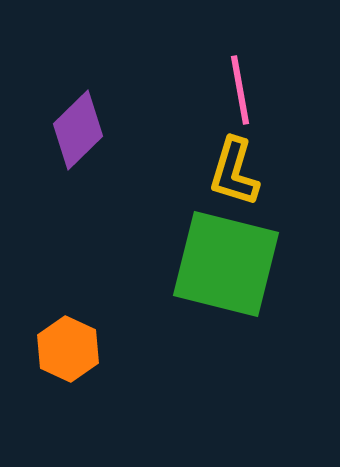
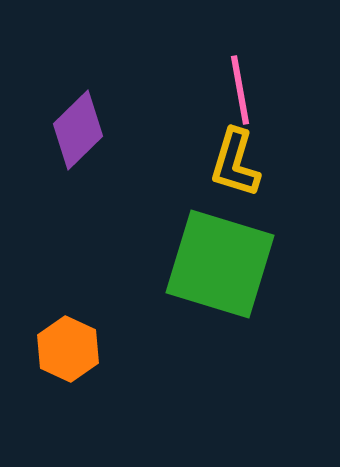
yellow L-shape: moved 1 px right, 9 px up
green square: moved 6 px left; rotated 3 degrees clockwise
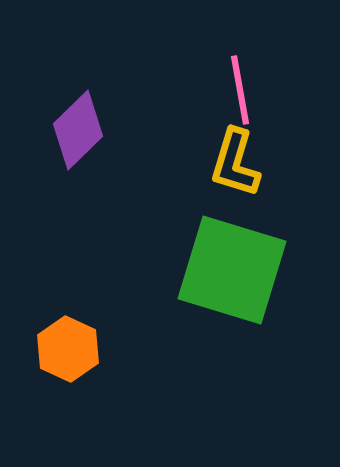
green square: moved 12 px right, 6 px down
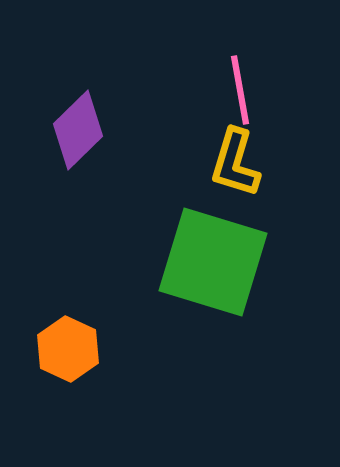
green square: moved 19 px left, 8 px up
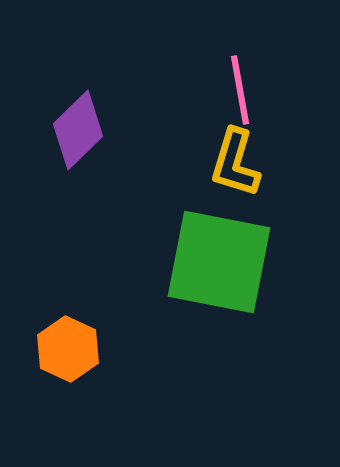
green square: moved 6 px right; rotated 6 degrees counterclockwise
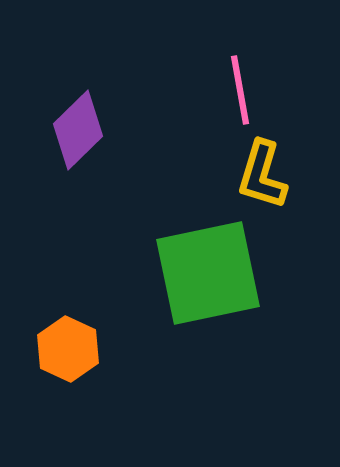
yellow L-shape: moved 27 px right, 12 px down
green square: moved 11 px left, 11 px down; rotated 23 degrees counterclockwise
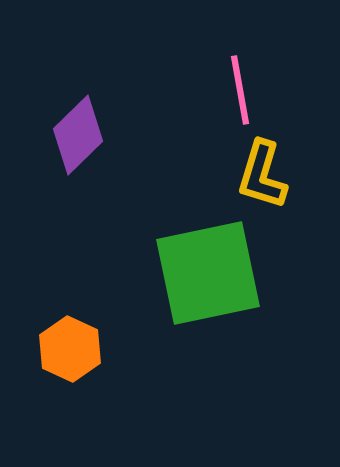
purple diamond: moved 5 px down
orange hexagon: moved 2 px right
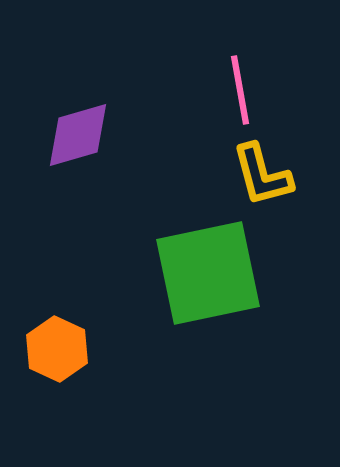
purple diamond: rotated 28 degrees clockwise
yellow L-shape: rotated 32 degrees counterclockwise
orange hexagon: moved 13 px left
